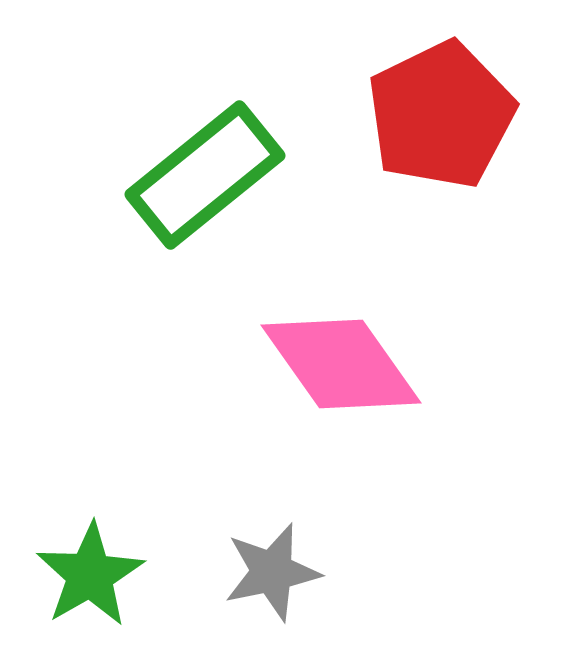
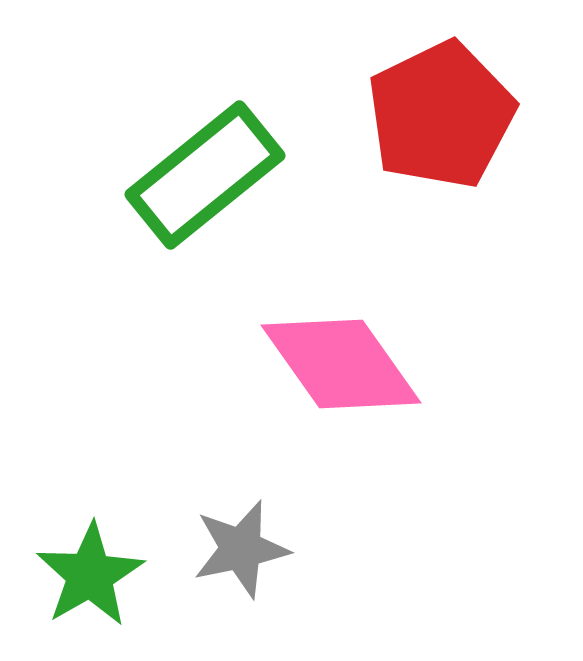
gray star: moved 31 px left, 23 px up
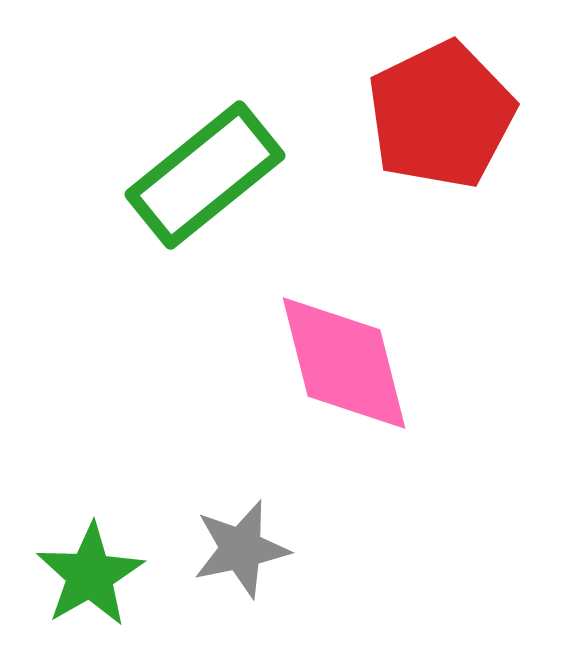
pink diamond: moved 3 px right, 1 px up; rotated 21 degrees clockwise
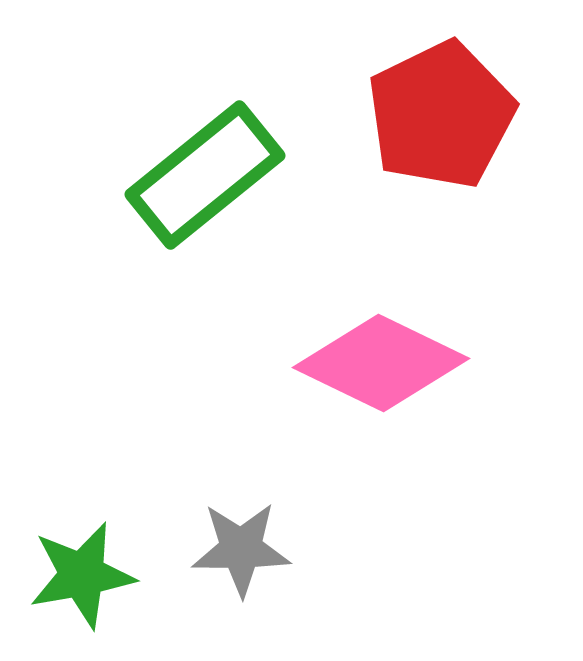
pink diamond: moved 37 px right; rotated 50 degrees counterclockwise
gray star: rotated 12 degrees clockwise
green star: moved 8 px left; rotated 20 degrees clockwise
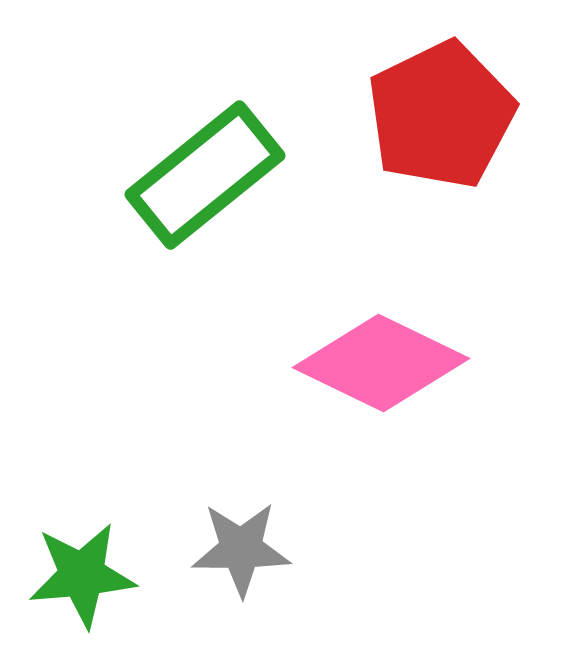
green star: rotated 5 degrees clockwise
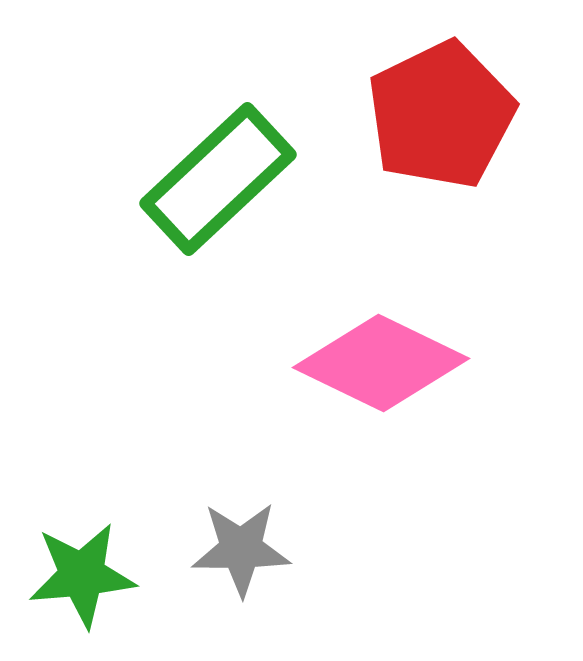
green rectangle: moved 13 px right, 4 px down; rotated 4 degrees counterclockwise
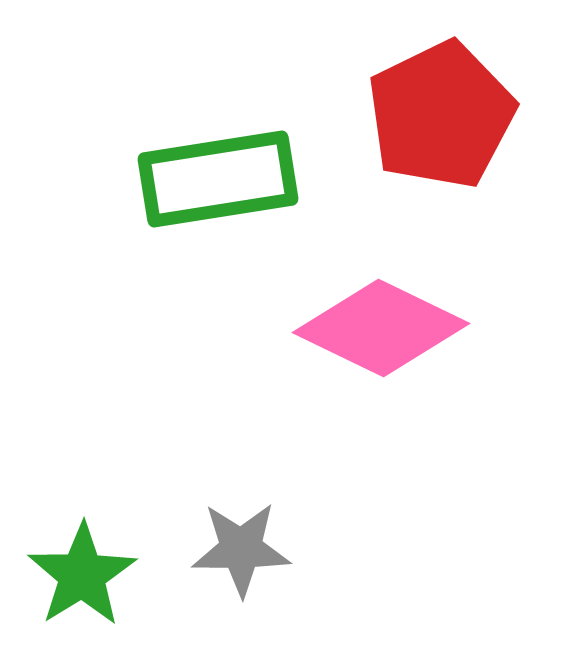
green rectangle: rotated 34 degrees clockwise
pink diamond: moved 35 px up
green star: rotated 27 degrees counterclockwise
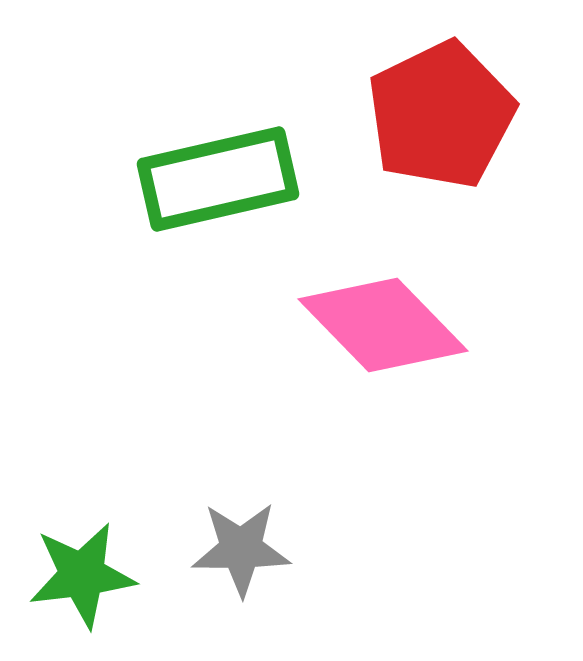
green rectangle: rotated 4 degrees counterclockwise
pink diamond: moved 2 px right, 3 px up; rotated 20 degrees clockwise
green star: rotated 25 degrees clockwise
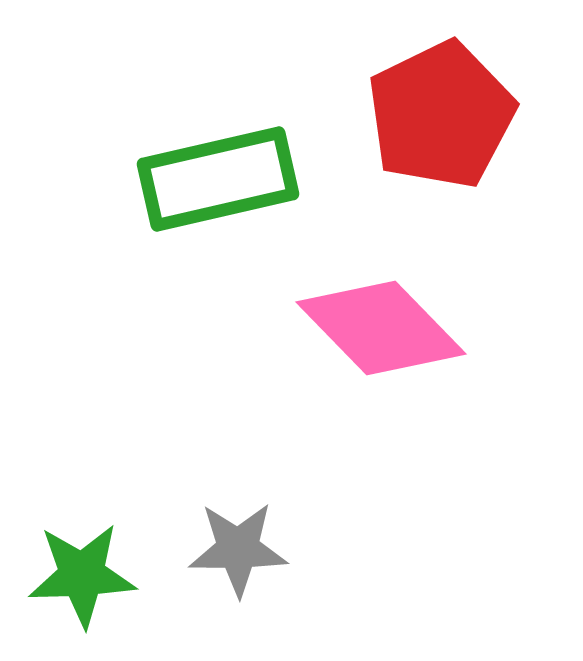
pink diamond: moved 2 px left, 3 px down
gray star: moved 3 px left
green star: rotated 5 degrees clockwise
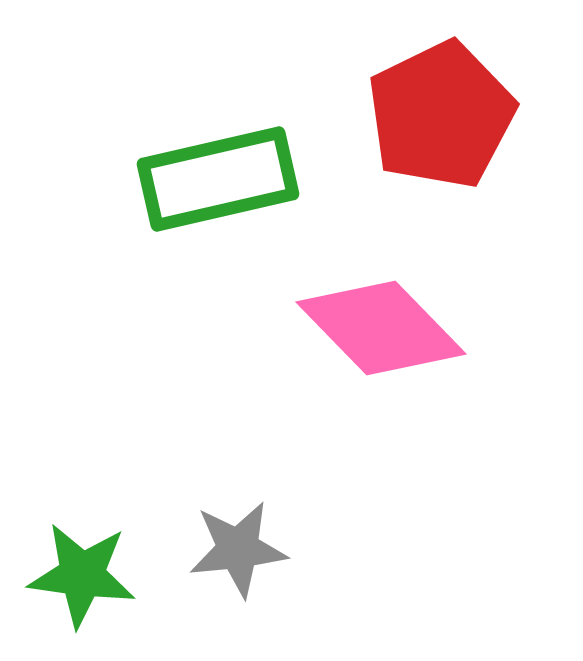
gray star: rotated 6 degrees counterclockwise
green star: rotated 10 degrees clockwise
